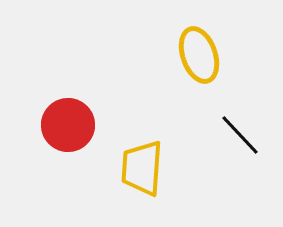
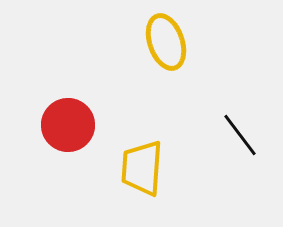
yellow ellipse: moved 33 px left, 13 px up
black line: rotated 6 degrees clockwise
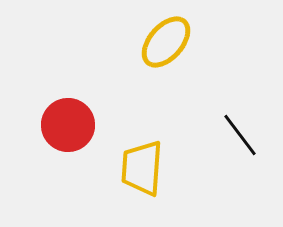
yellow ellipse: rotated 60 degrees clockwise
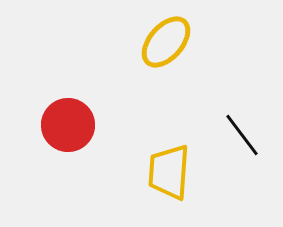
black line: moved 2 px right
yellow trapezoid: moved 27 px right, 4 px down
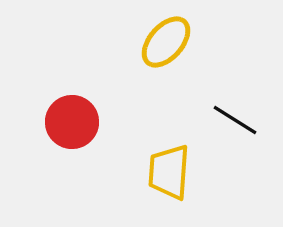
red circle: moved 4 px right, 3 px up
black line: moved 7 px left, 15 px up; rotated 21 degrees counterclockwise
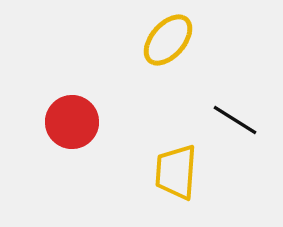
yellow ellipse: moved 2 px right, 2 px up
yellow trapezoid: moved 7 px right
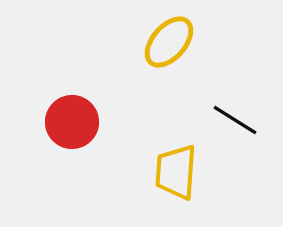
yellow ellipse: moved 1 px right, 2 px down
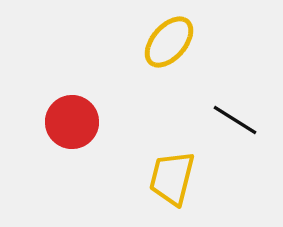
yellow trapezoid: moved 4 px left, 6 px down; rotated 10 degrees clockwise
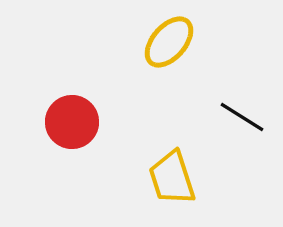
black line: moved 7 px right, 3 px up
yellow trapezoid: rotated 32 degrees counterclockwise
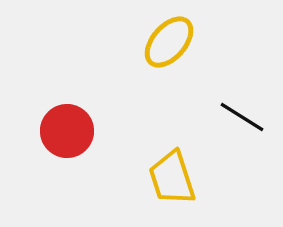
red circle: moved 5 px left, 9 px down
